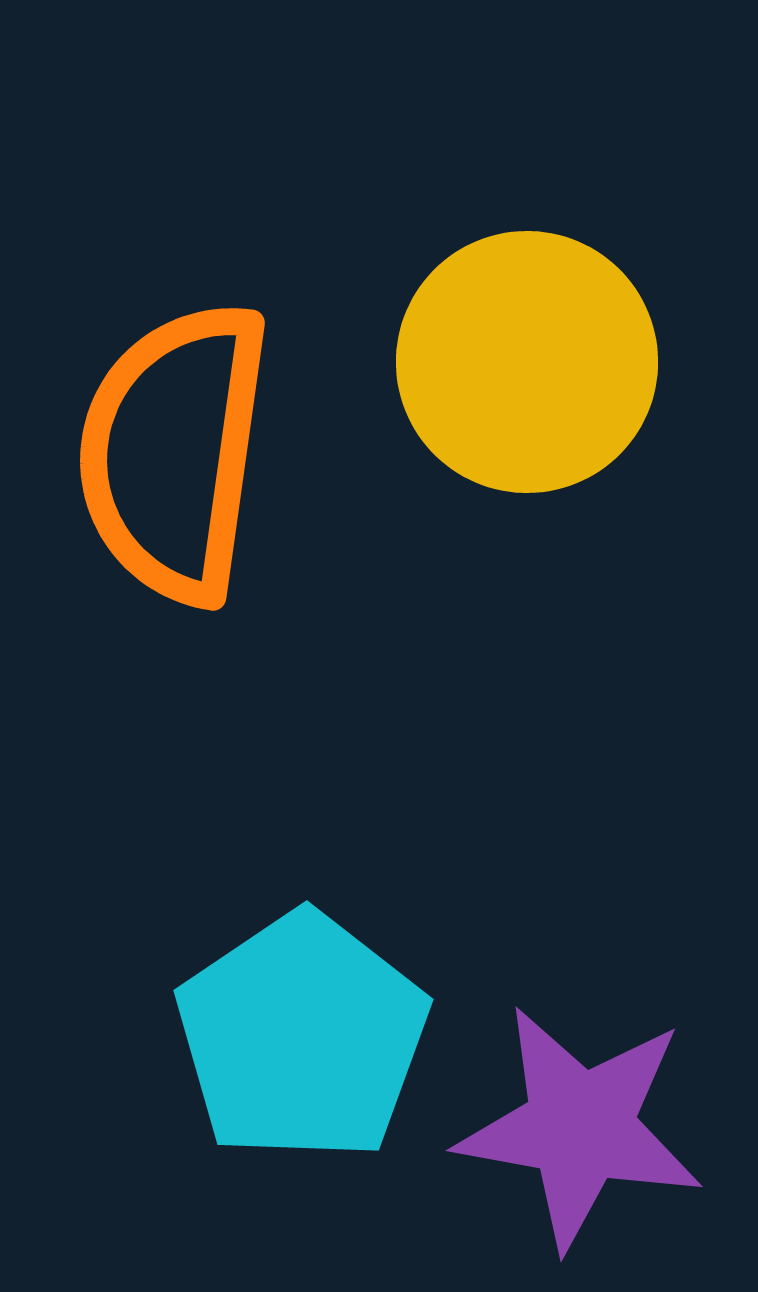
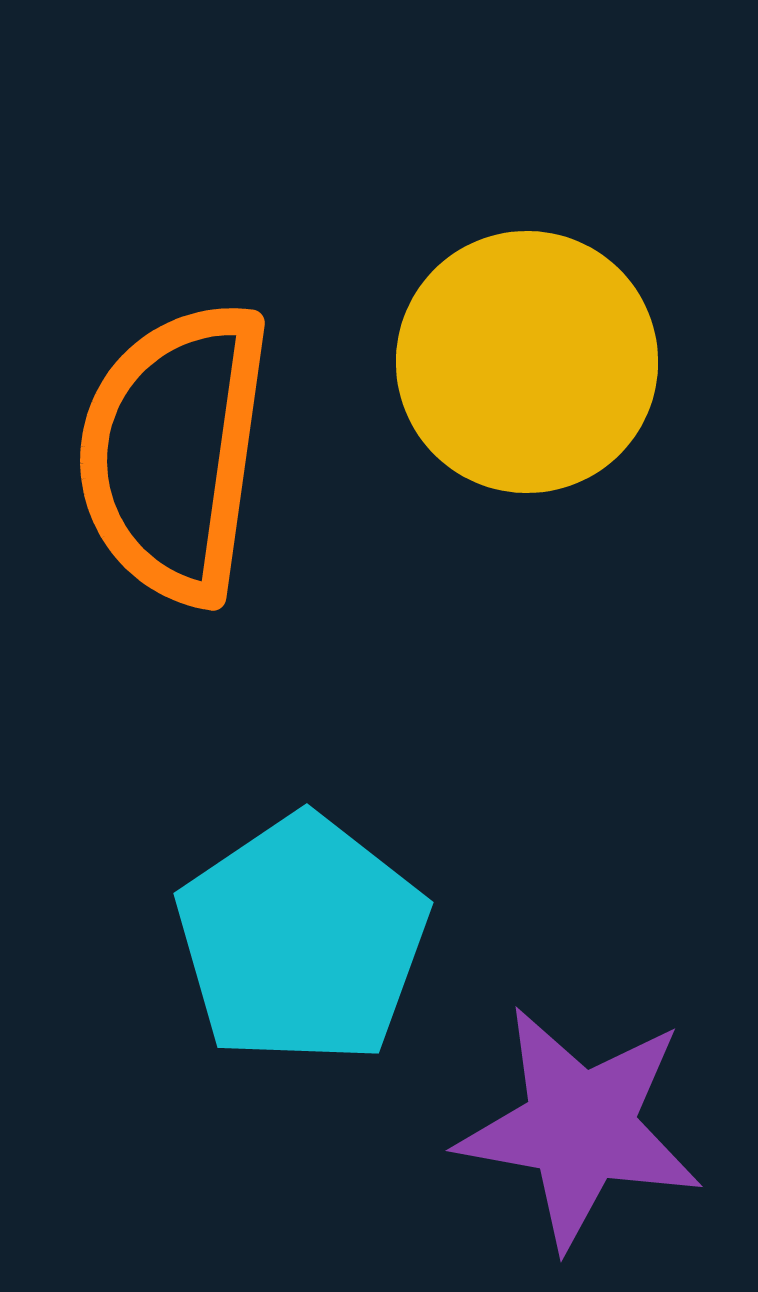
cyan pentagon: moved 97 px up
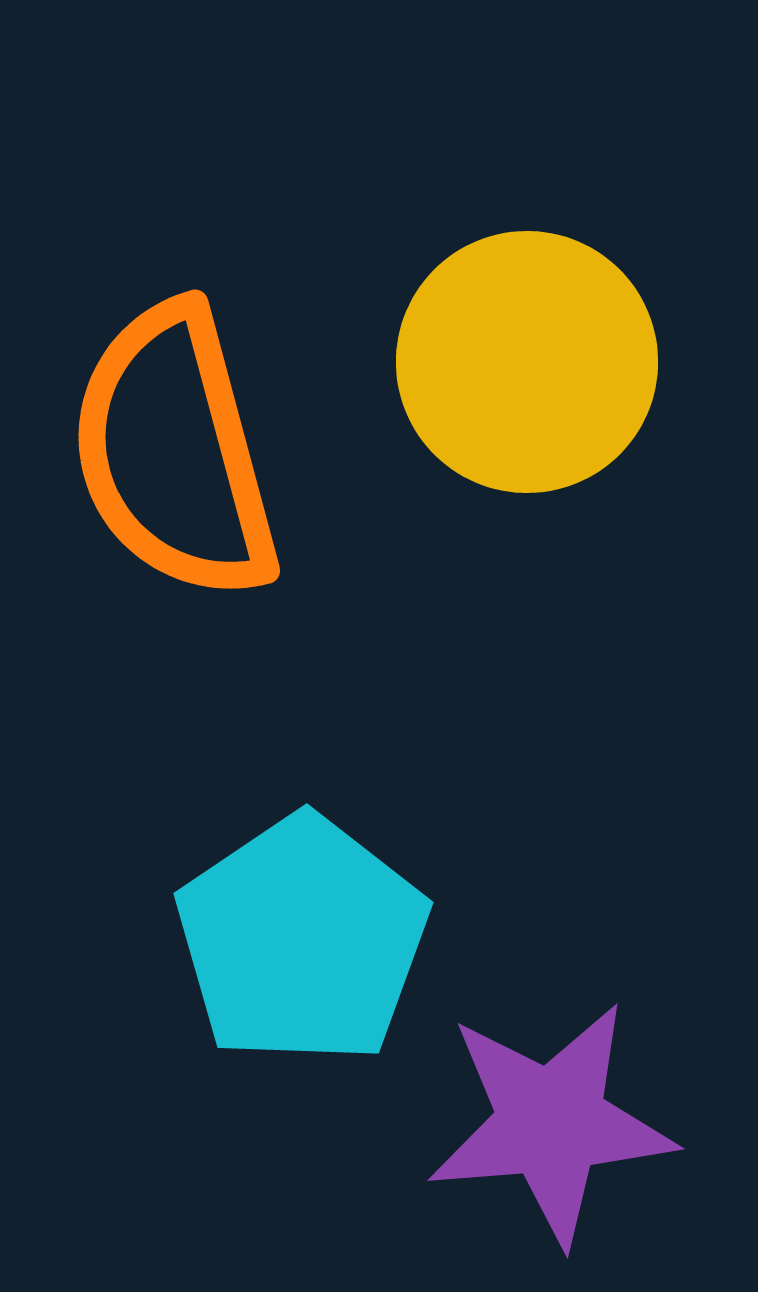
orange semicircle: rotated 23 degrees counterclockwise
purple star: moved 29 px left, 4 px up; rotated 15 degrees counterclockwise
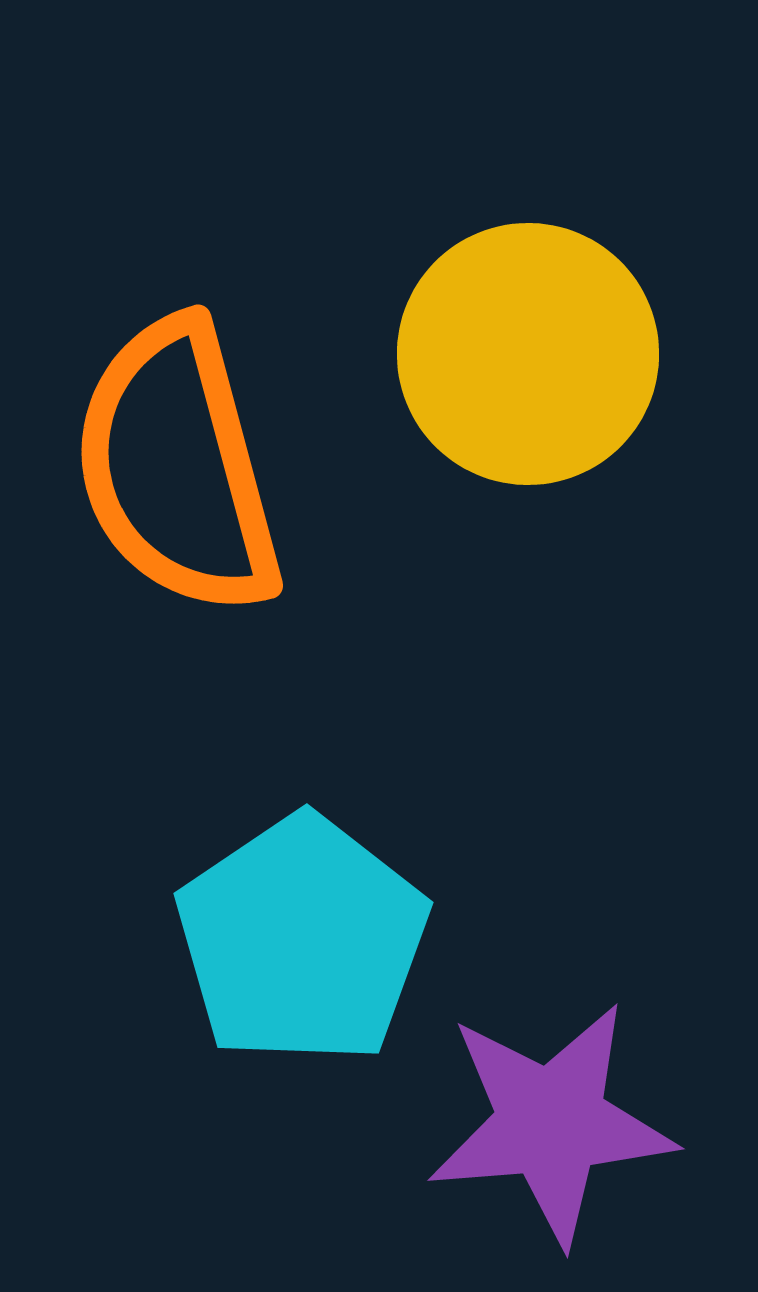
yellow circle: moved 1 px right, 8 px up
orange semicircle: moved 3 px right, 15 px down
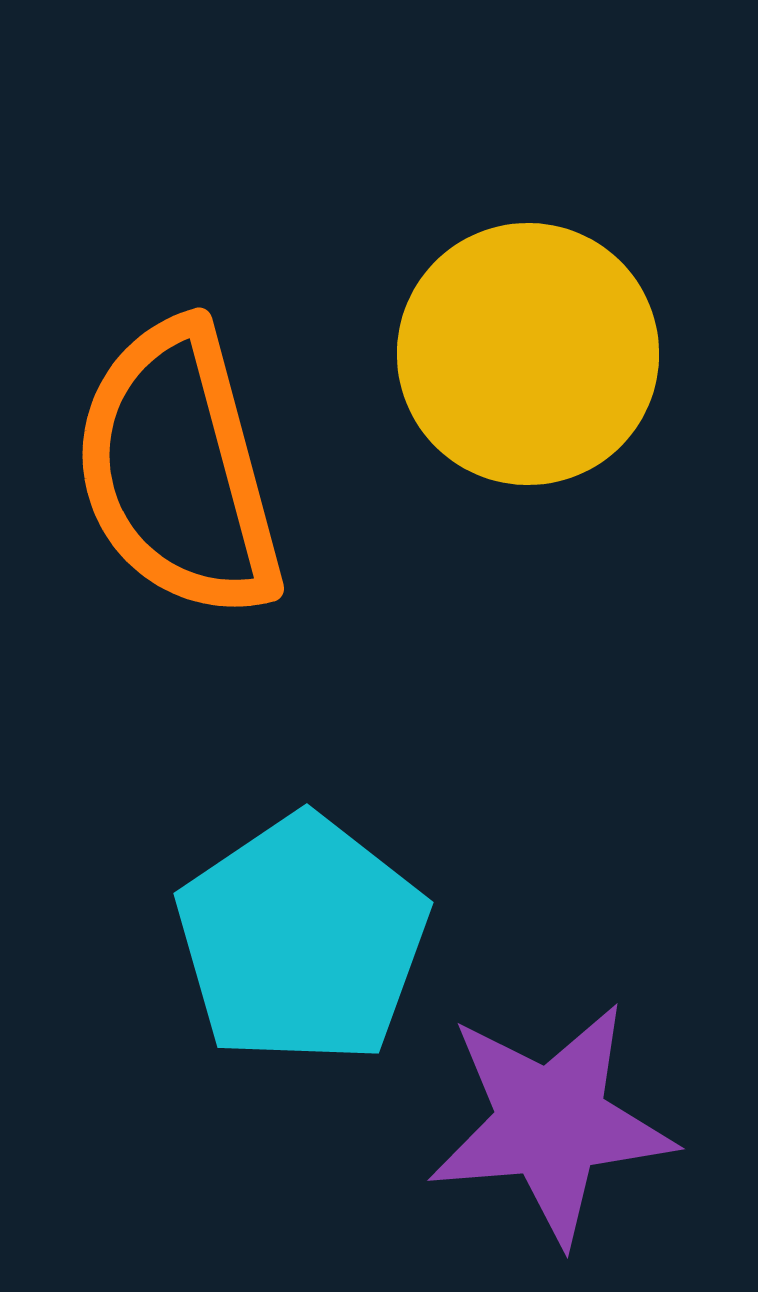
orange semicircle: moved 1 px right, 3 px down
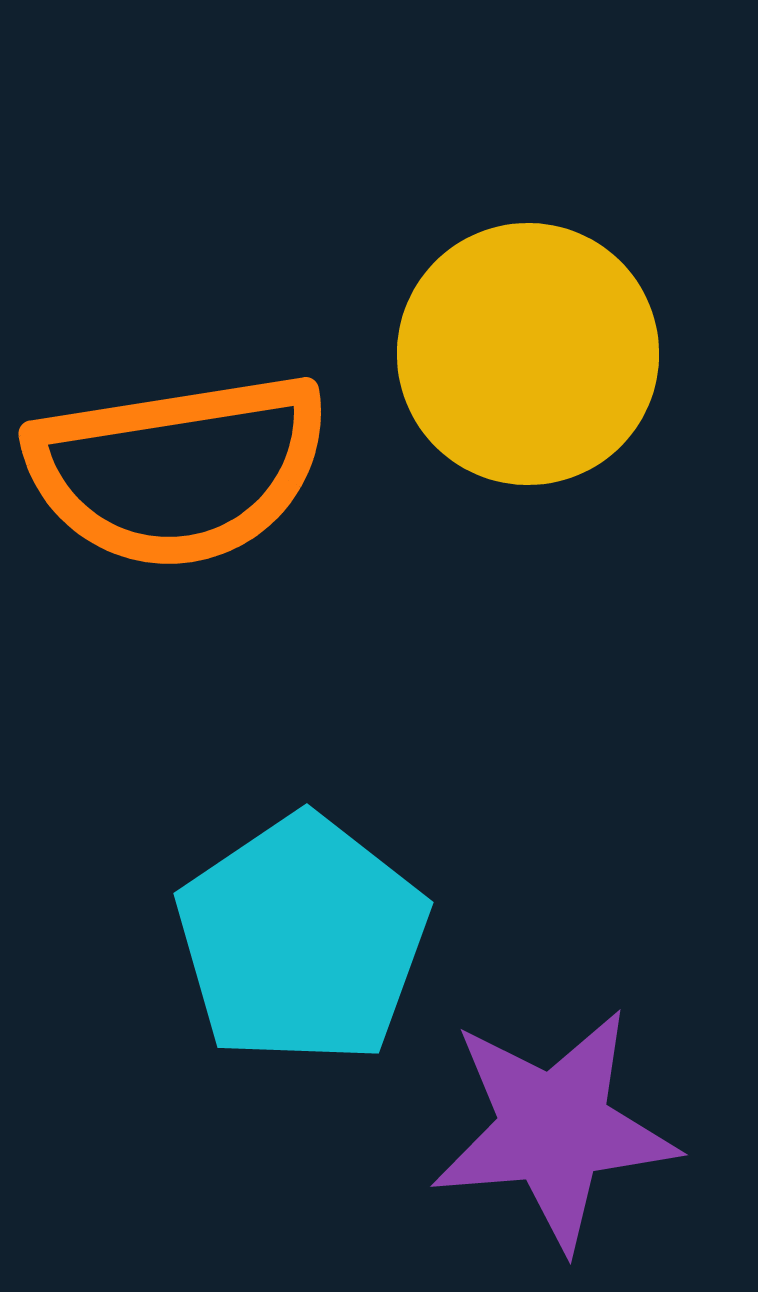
orange semicircle: rotated 84 degrees counterclockwise
purple star: moved 3 px right, 6 px down
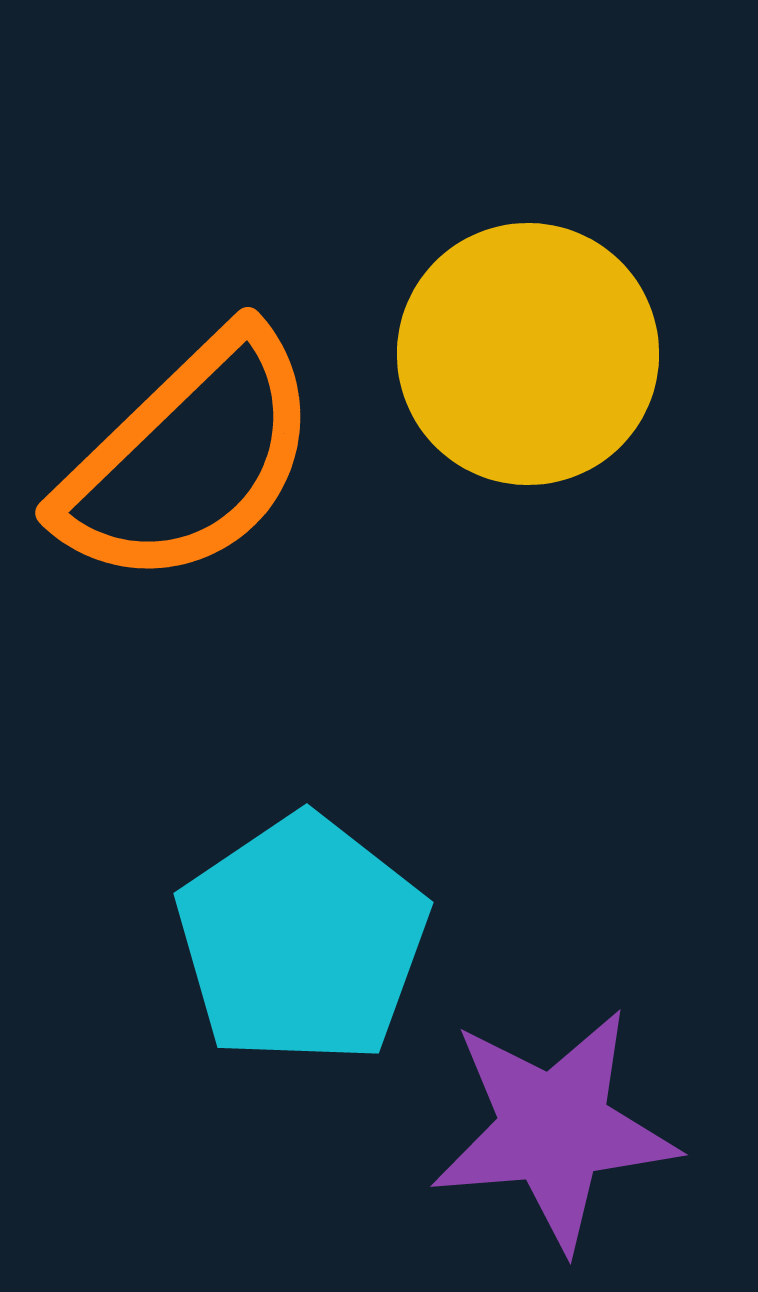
orange semicircle: moved 11 px right, 11 px up; rotated 35 degrees counterclockwise
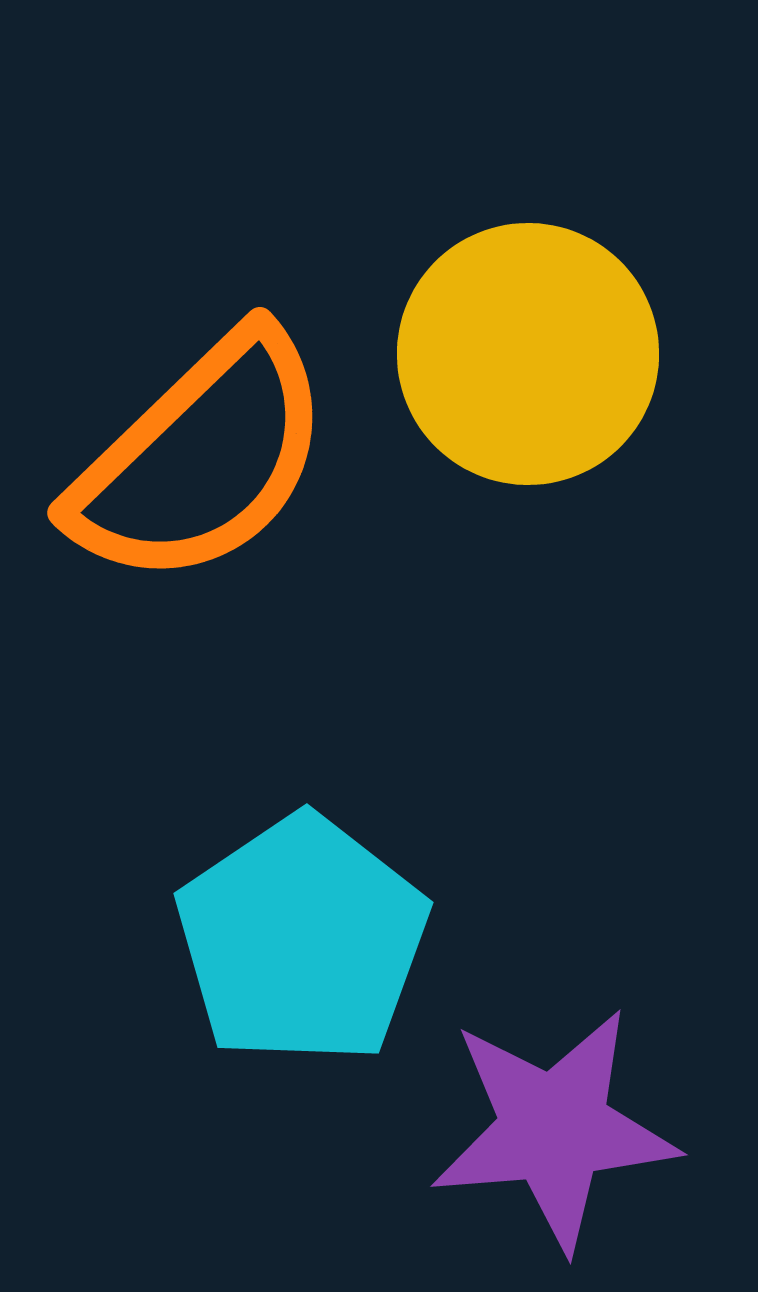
orange semicircle: moved 12 px right
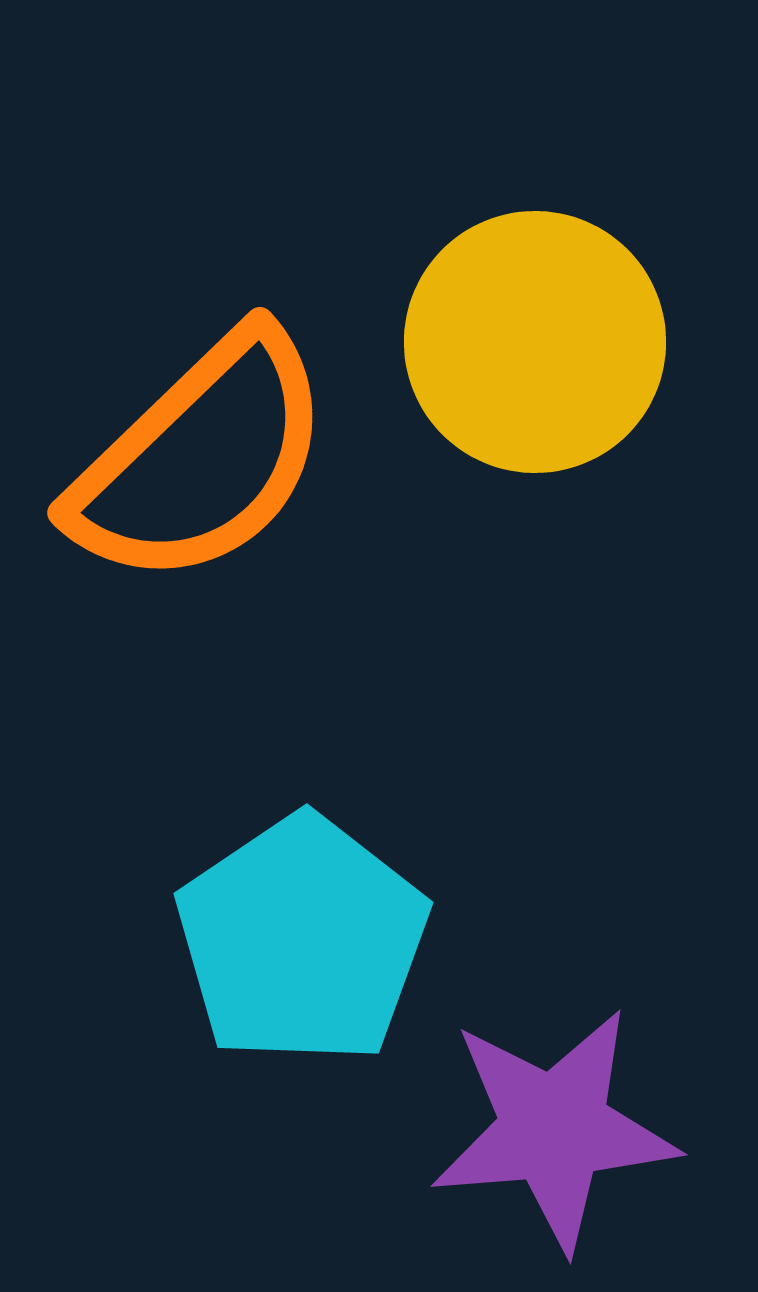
yellow circle: moved 7 px right, 12 px up
